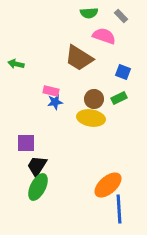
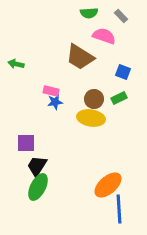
brown trapezoid: moved 1 px right, 1 px up
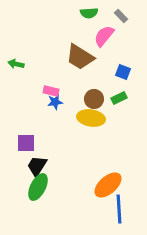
pink semicircle: rotated 70 degrees counterclockwise
